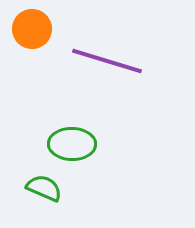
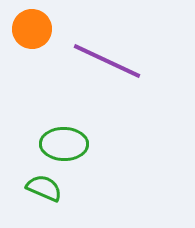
purple line: rotated 8 degrees clockwise
green ellipse: moved 8 px left
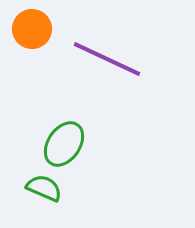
purple line: moved 2 px up
green ellipse: rotated 57 degrees counterclockwise
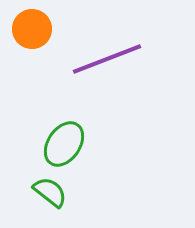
purple line: rotated 46 degrees counterclockwise
green semicircle: moved 6 px right, 4 px down; rotated 15 degrees clockwise
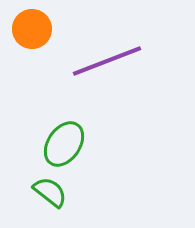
purple line: moved 2 px down
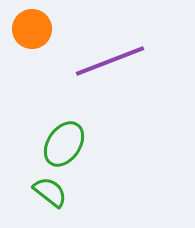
purple line: moved 3 px right
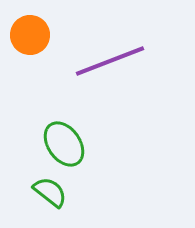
orange circle: moved 2 px left, 6 px down
green ellipse: rotated 69 degrees counterclockwise
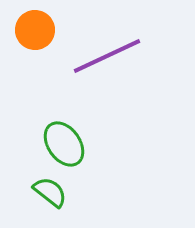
orange circle: moved 5 px right, 5 px up
purple line: moved 3 px left, 5 px up; rotated 4 degrees counterclockwise
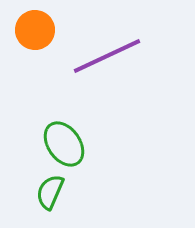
green semicircle: rotated 105 degrees counterclockwise
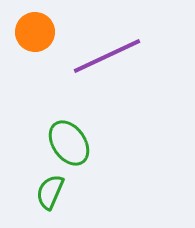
orange circle: moved 2 px down
green ellipse: moved 5 px right, 1 px up
